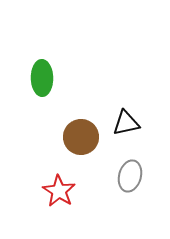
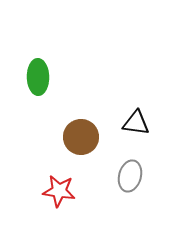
green ellipse: moved 4 px left, 1 px up
black triangle: moved 10 px right; rotated 20 degrees clockwise
red star: rotated 24 degrees counterclockwise
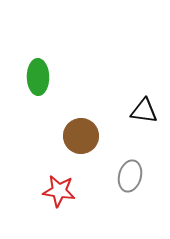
black triangle: moved 8 px right, 12 px up
brown circle: moved 1 px up
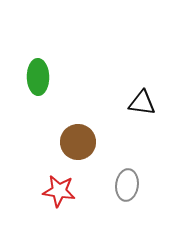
black triangle: moved 2 px left, 8 px up
brown circle: moved 3 px left, 6 px down
gray ellipse: moved 3 px left, 9 px down; rotated 8 degrees counterclockwise
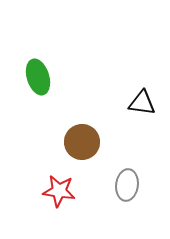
green ellipse: rotated 16 degrees counterclockwise
brown circle: moved 4 px right
